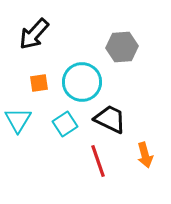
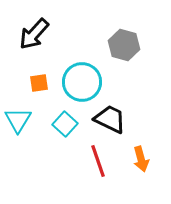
gray hexagon: moved 2 px right, 2 px up; rotated 20 degrees clockwise
cyan square: rotated 15 degrees counterclockwise
orange arrow: moved 4 px left, 4 px down
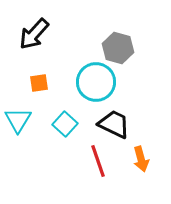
gray hexagon: moved 6 px left, 3 px down
cyan circle: moved 14 px right
black trapezoid: moved 4 px right, 5 px down
